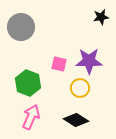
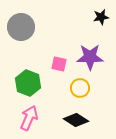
purple star: moved 1 px right, 4 px up
pink arrow: moved 2 px left, 1 px down
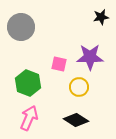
yellow circle: moved 1 px left, 1 px up
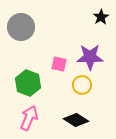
black star: rotated 21 degrees counterclockwise
yellow circle: moved 3 px right, 2 px up
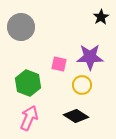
black diamond: moved 4 px up
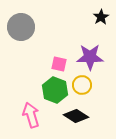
green hexagon: moved 27 px right, 7 px down
pink arrow: moved 2 px right, 3 px up; rotated 40 degrees counterclockwise
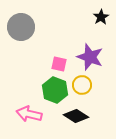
purple star: rotated 20 degrees clockwise
pink arrow: moved 2 px left, 1 px up; rotated 60 degrees counterclockwise
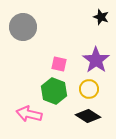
black star: rotated 21 degrees counterclockwise
gray circle: moved 2 px right
purple star: moved 6 px right, 3 px down; rotated 16 degrees clockwise
yellow circle: moved 7 px right, 4 px down
green hexagon: moved 1 px left, 1 px down
black diamond: moved 12 px right
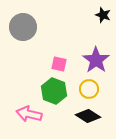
black star: moved 2 px right, 2 px up
